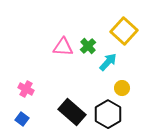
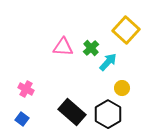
yellow square: moved 2 px right, 1 px up
green cross: moved 3 px right, 2 px down
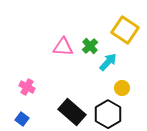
yellow square: moved 1 px left; rotated 8 degrees counterclockwise
green cross: moved 1 px left, 2 px up
pink cross: moved 1 px right, 2 px up
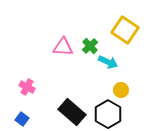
cyan arrow: rotated 72 degrees clockwise
yellow circle: moved 1 px left, 2 px down
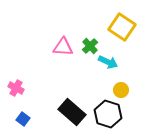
yellow square: moved 3 px left, 3 px up
pink cross: moved 11 px left, 1 px down
black hexagon: rotated 12 degrees counterclockwise
blue square: moved 1 px right
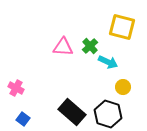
yellow square: rotated 20 degrees counterclockwise
yellow circle: moved 2 px right, 3 px up
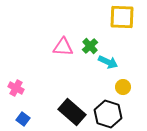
yellow square: moved 10 px up; rotated 12 degrees counterclockwise
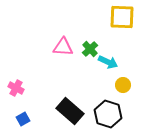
green cross: moved 3 px down
yellow circle: moved 2 px up
black rectangle: moved 2 px left, 1 px up
blue square: rotated 24 degrees clockwise
